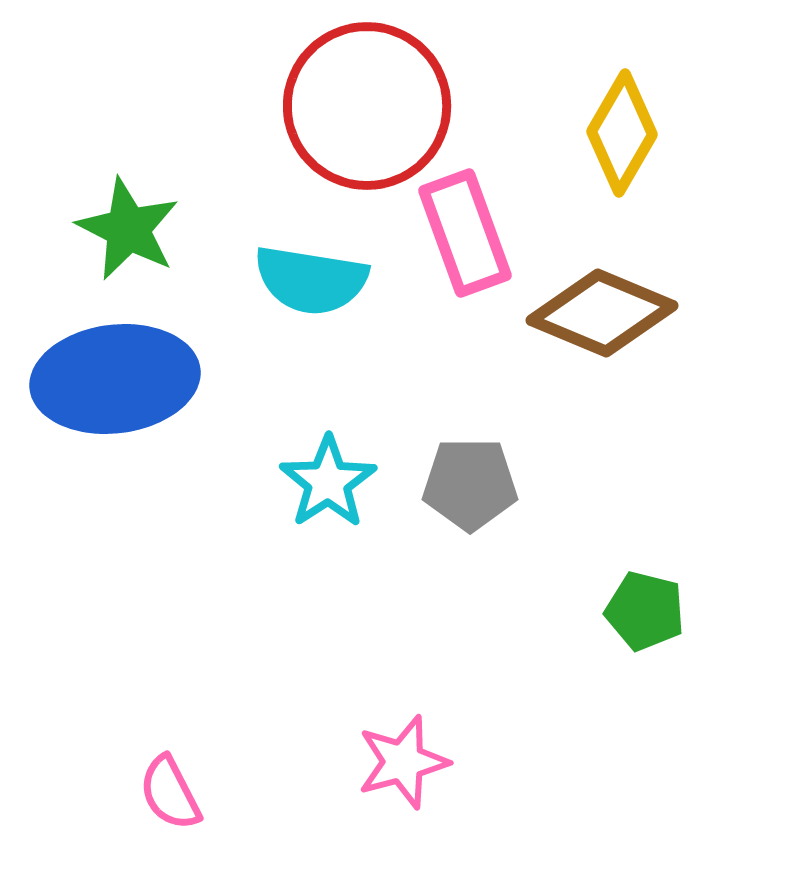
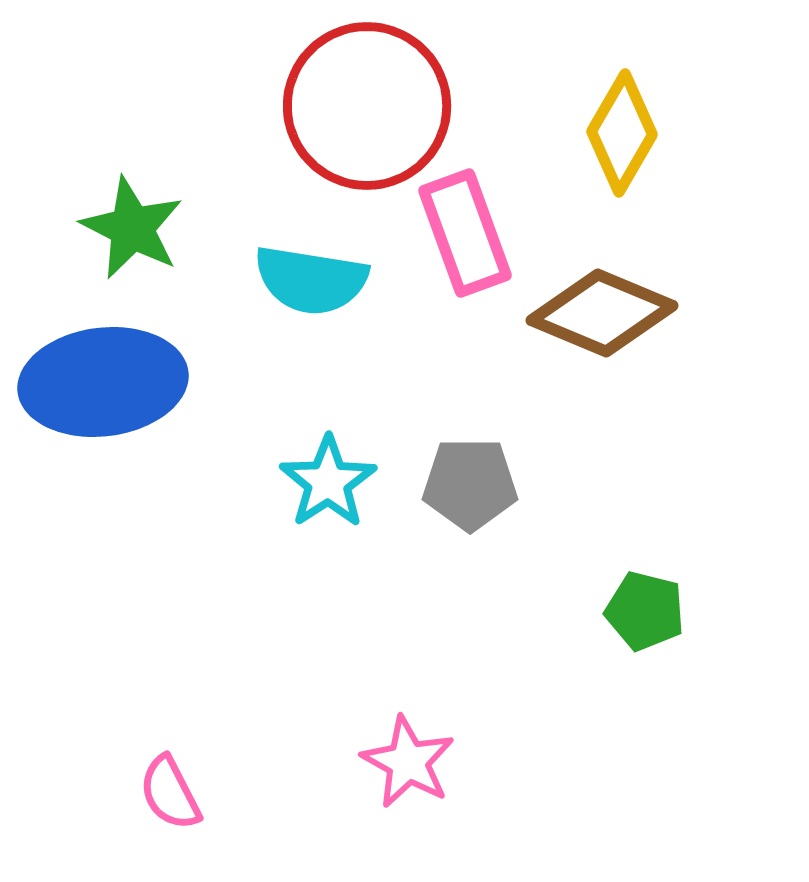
green star: moved 4 px right, 1 px up
blue ellipse: moved 12 px left, 3 px down
pink star: moved 5 px right; rotated 28 degrees counterclockwise
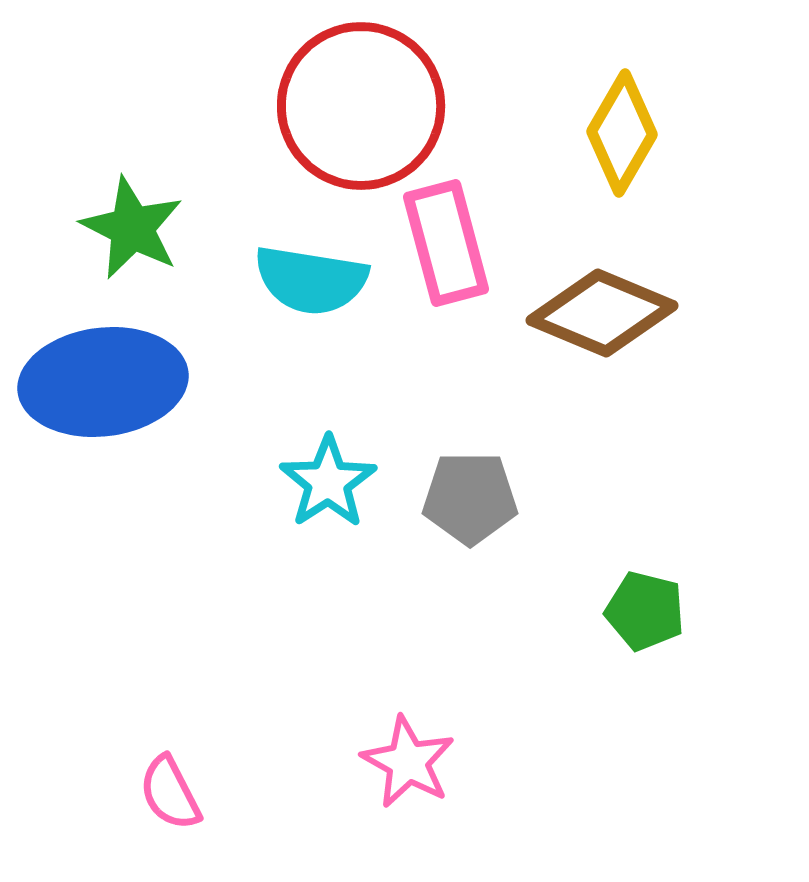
red circle: moved 6 px left
pink rectangle: moved 19 px left, 10 px down; rotated 5 degrees clockwise
gray pentagon: moved 14 px down
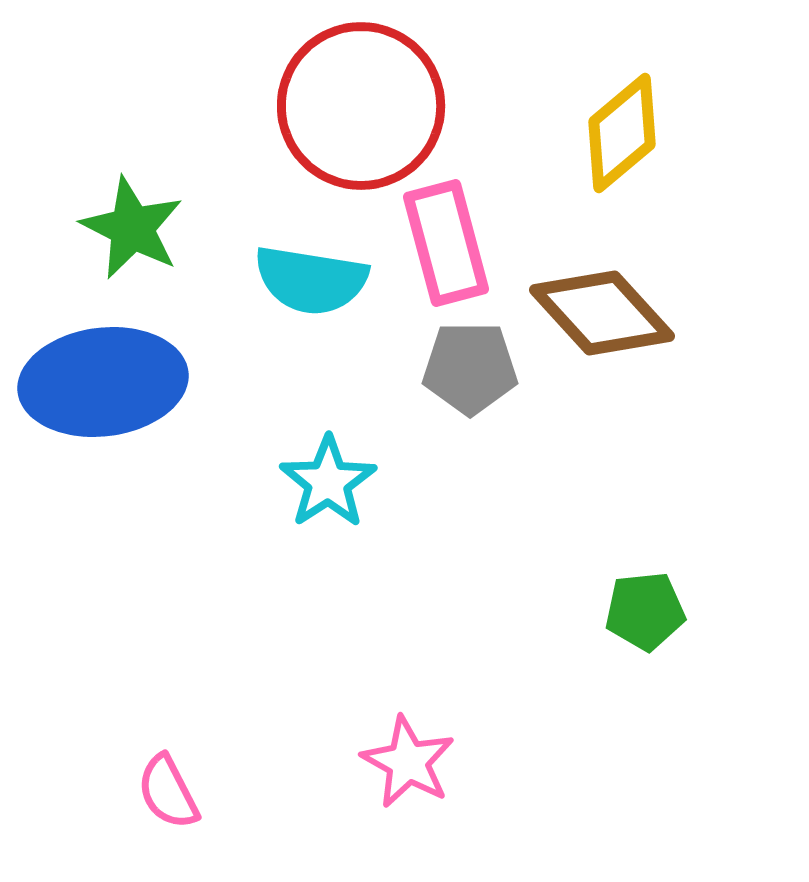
yellow diamond: rotated 20 degrees clockwise
brown diamond: rotated 25 degrees clockwise
gray pentagon: moved 130 px up
green pentagon: rotated 20 degrees counterclockwise
pink semicircle: moved 2 px left, 1 px up
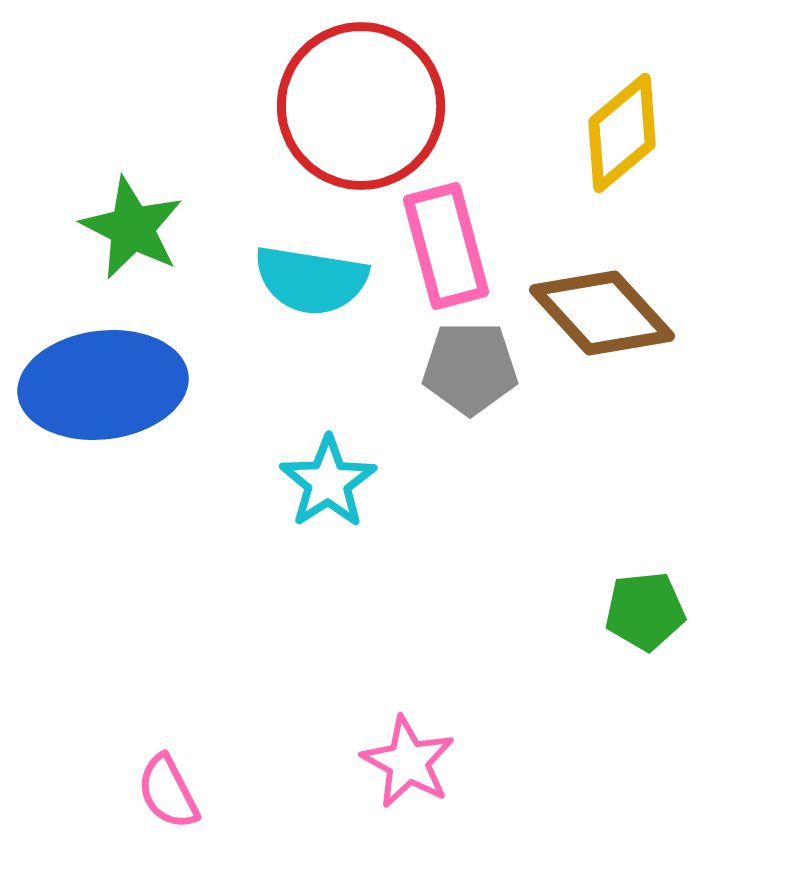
pink rectangle: moved 3 px down
blue ellipse: moved 3 px down
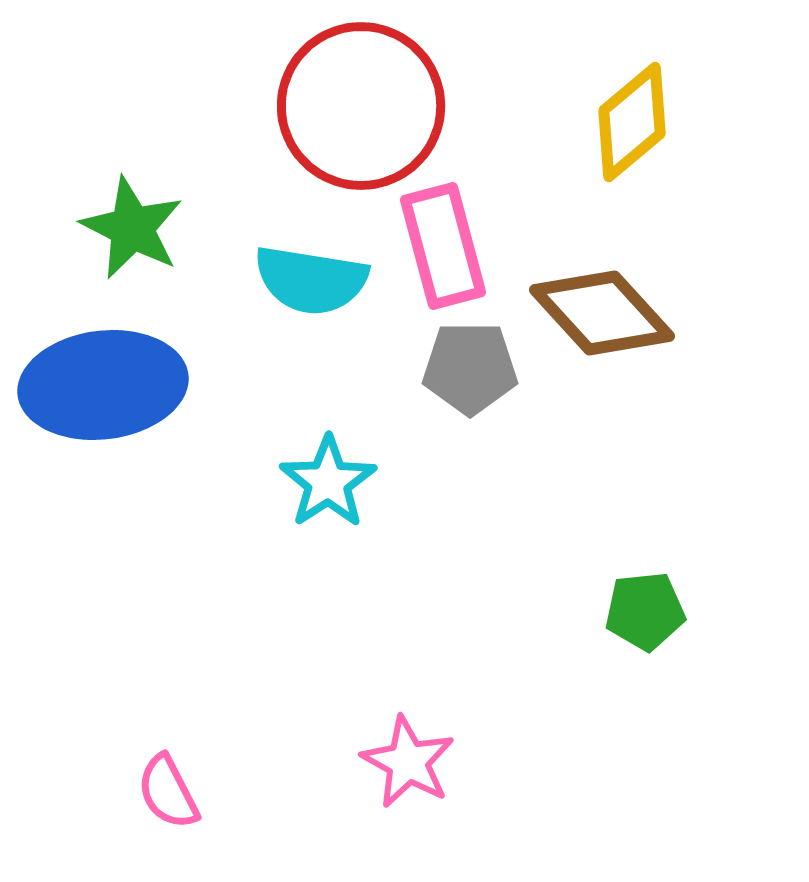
yellow diamond: moved 10 px right, 11 px up
pink rectangle: moved 3 px left
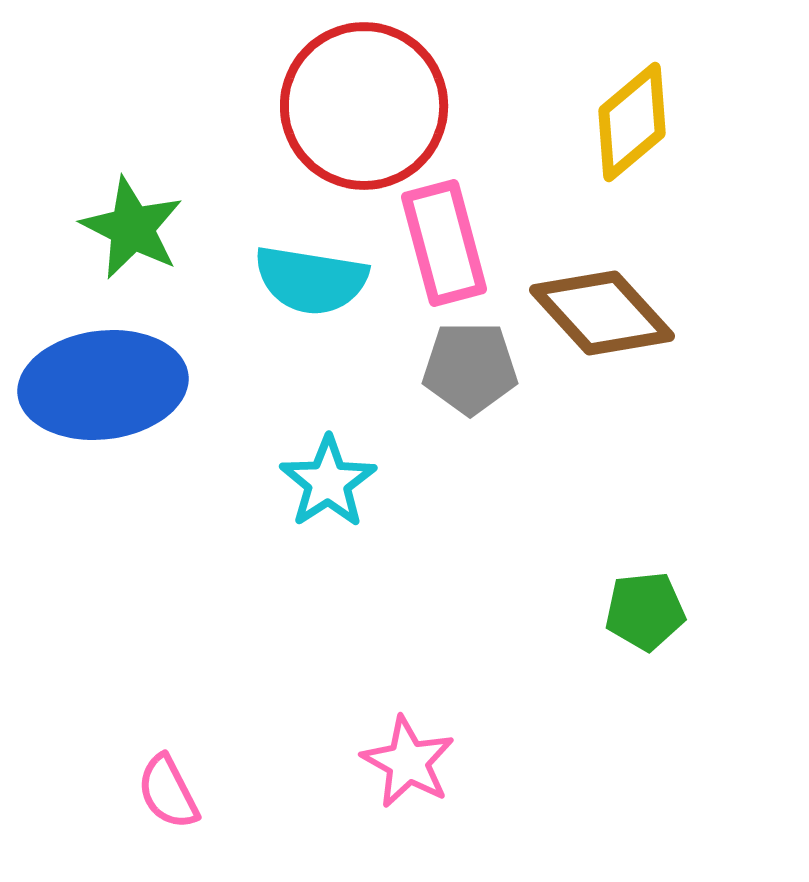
red circle: moved 3 px right
pink rectangle: moved 1 px right, 3 px up
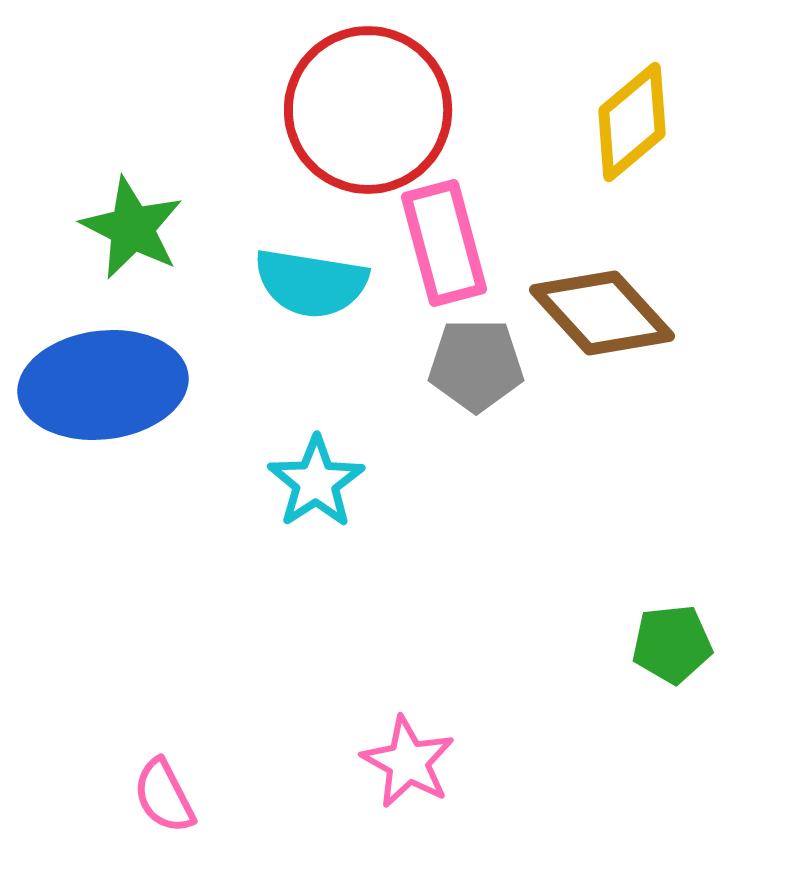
red circle: moved 4 px right, 4 px down
cyan semicircle: moved 3 px down
gray pentagon: moved 6 px right, 3 px up
cyan star: moved 12 px left
green pentagon: moved 27 px right, 33 px down
pink semicircle: moved 4 px left, 4 px down
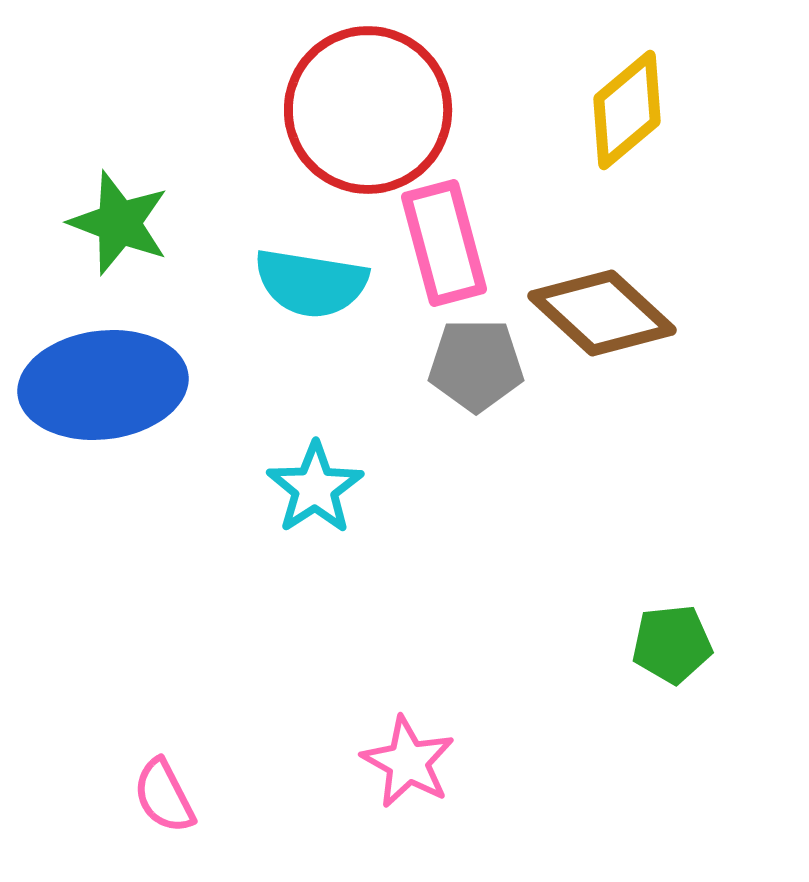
yellow diamond: moved 5 px left, 12 px up
green star: moved 13 px left, 5 px up; rotated 6 degrees counterclockwise
brown diamond: rotated 5 degrees counterclockwise
cyan star: moved 1 px left, 6 px down
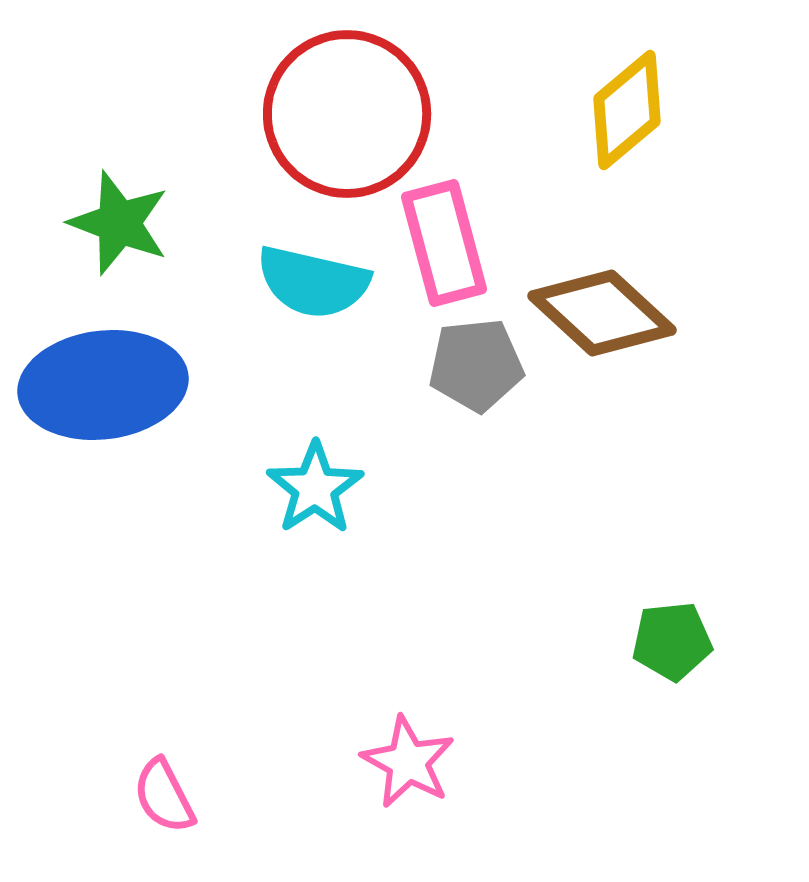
red circle: moved 21 px left, 4 px down
cyan semicircle: moved 2 px right, 1 px up; rotated 4 degrees clockwise
gray pentagon: rotated 6 degrees counterclockwise
green pentagon: moved 3 px up
